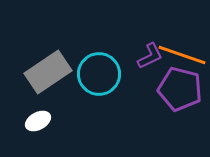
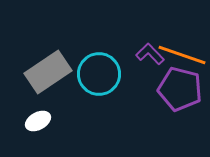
purple L-shape: moved 2 px up; rotated 108 degrees counterclockwise
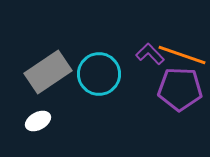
purple pentagon: rotated 12 degrees counterclockwise
